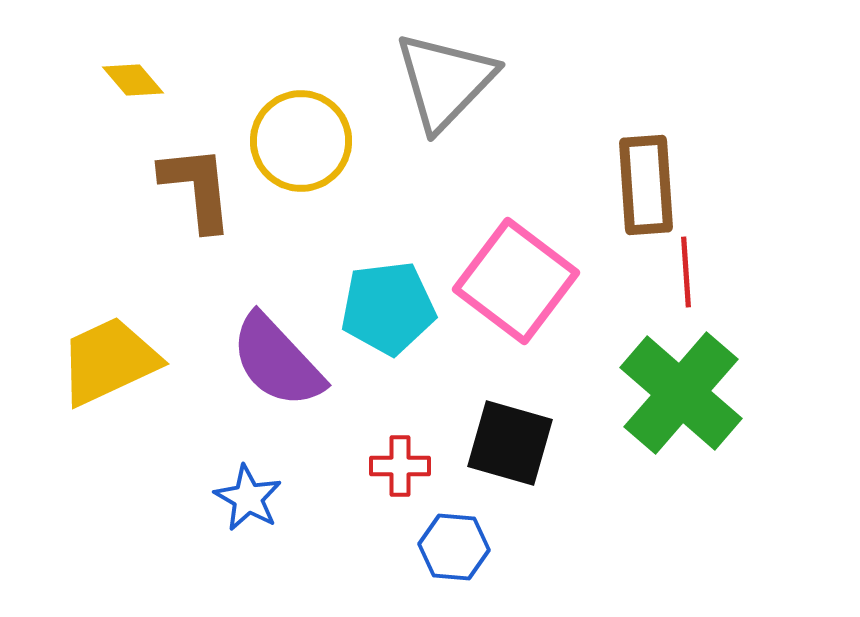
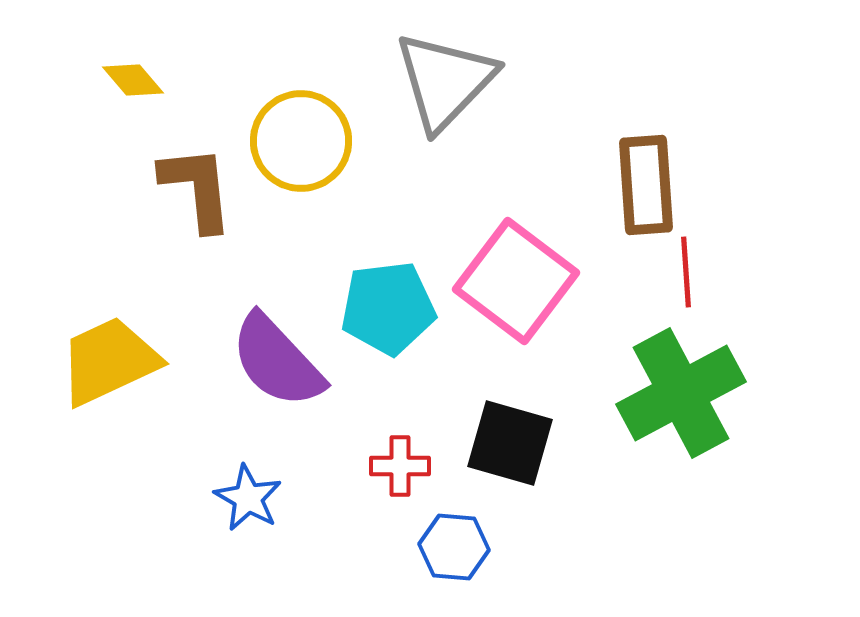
green cross: rotated 21 degrees clockwise
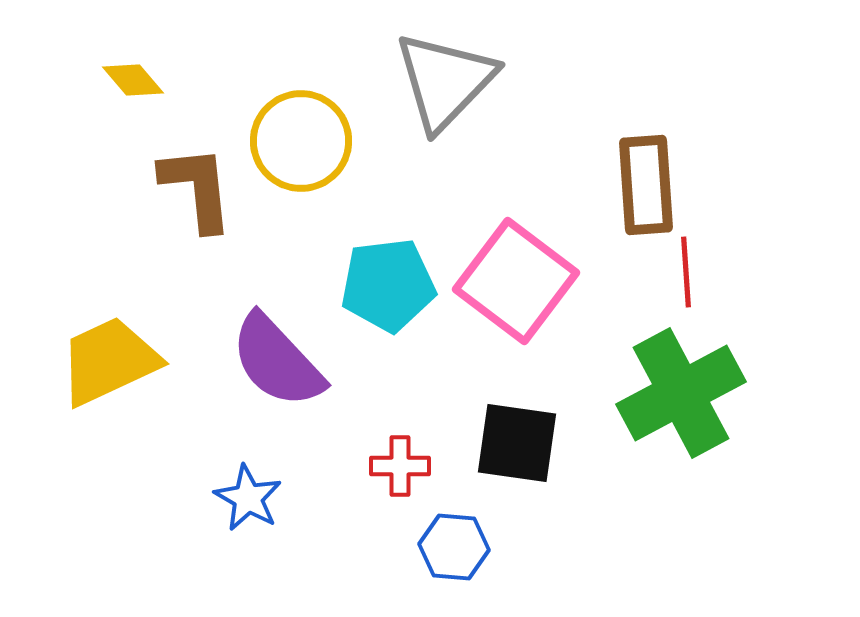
cyan pentagon: moved 23 px up
black square: moved 7 px right; rotated 8 degrees counterclockwise
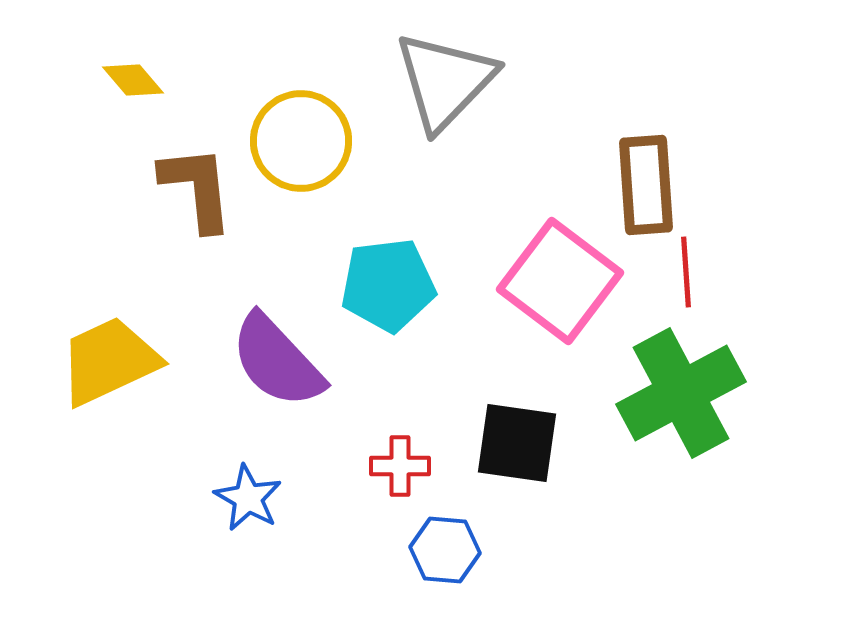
pink square: moved 44 px right
blue hexagon: moved 9 px left, 3 px down
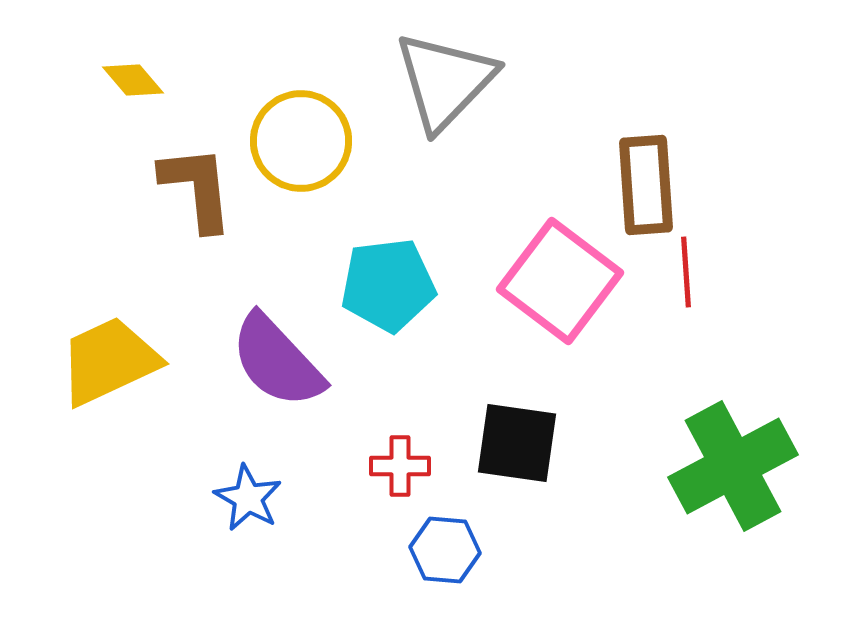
green cross: moved 52 px right, 73 px down
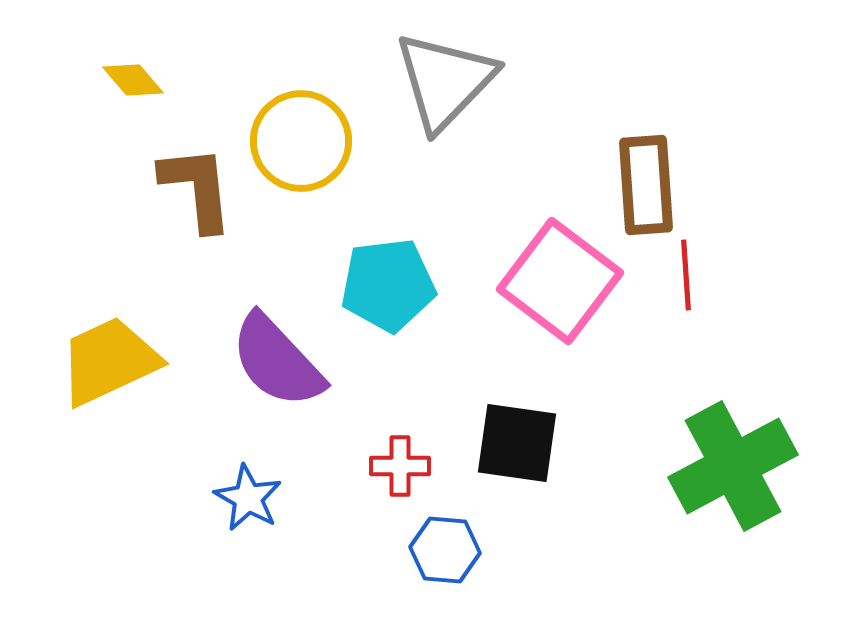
red line: moved 3 px down
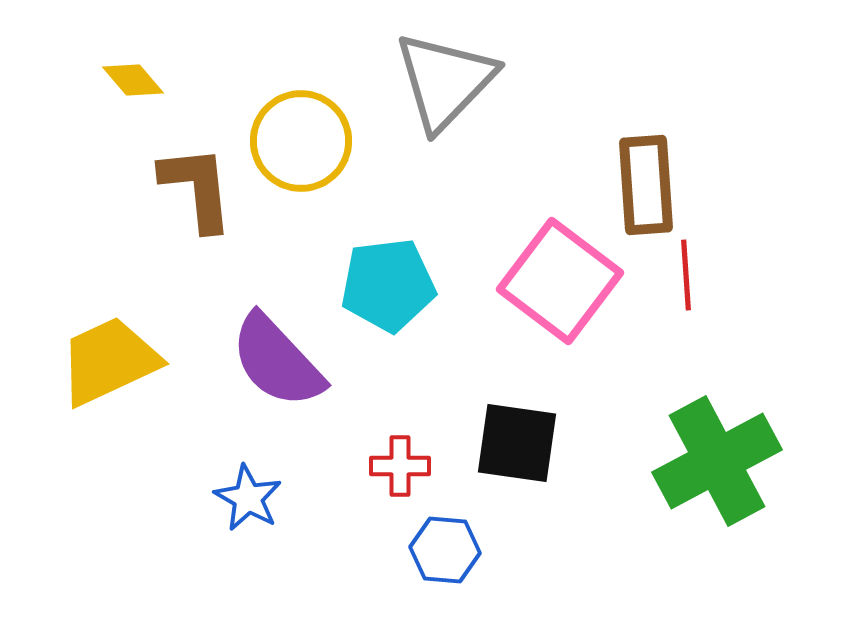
green cross: moved 16 px left, 5 px up
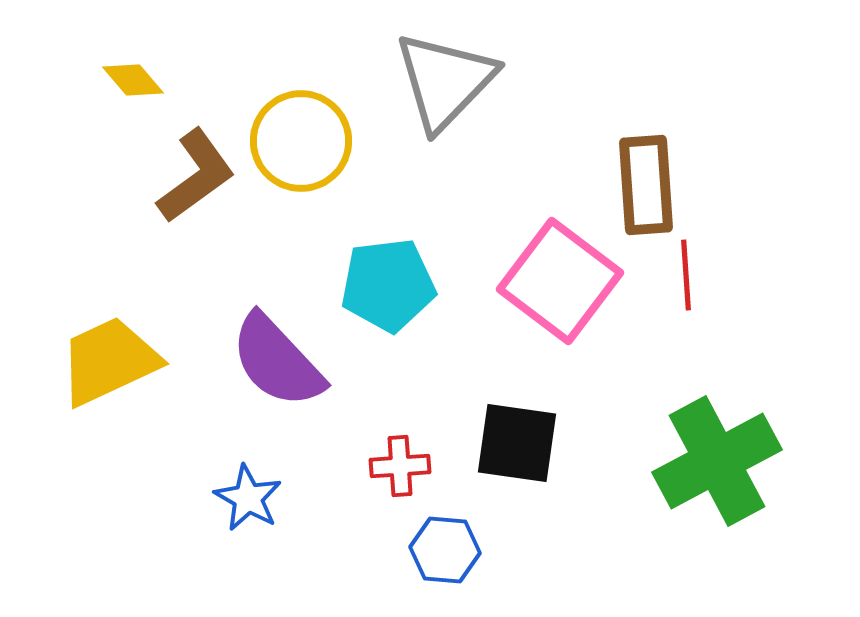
brown L-shape: moved 1 px left, 12 px up; rotated 60 degrees clockwise
red cross: rotated 4 degrees counterclockwise
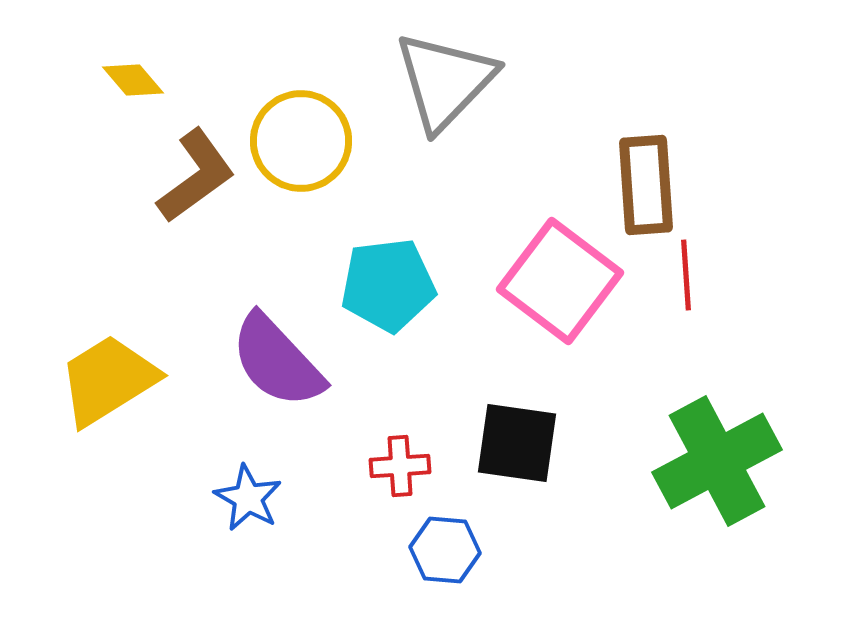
yellow trapezoid: moved 1 px left, 19 px down; rotated 7 degrees counterclockwise
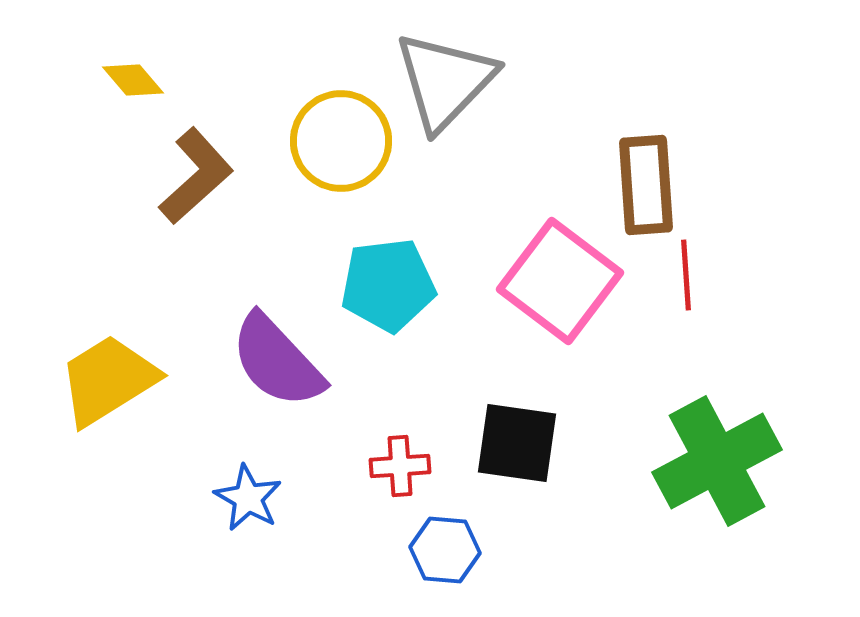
yellow circle: moved 40 px right
brown L-shape: rotated 6 degrees counterclockwise
